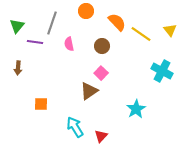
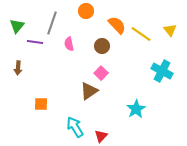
orange semicircle: moved 3 px down
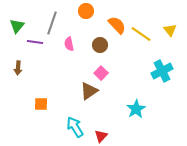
brown circle: moved 2 px left, 1 px up
cyan cross: rotated 35 degrees clockwise
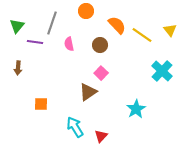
yellow line: moved 1 px right, 1 px down
cyan cross: rotated 20 degrees counterclockwise
brown triangle: moved 1 px left, 1 px down
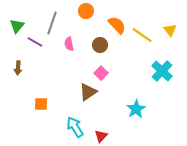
purple line: rotated 21 degrees clockwise
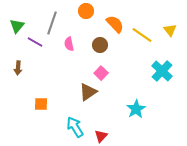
orange semicircle: moved 2 px left, 1 px up
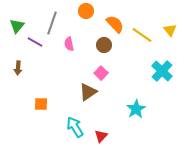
brown circle: moved 4 px right
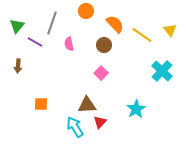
brown arrow: moved 2 px up
brown triangle: moved 1 px left, 13 px down; rotated 30 degrees clockwise
red triangle: moved 1 px left, 14 px up
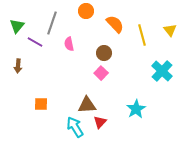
yellow line: rotated 40 degrees clockwise
brown circle: moved 8 px down
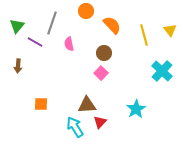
orange semicircle: moved 3 px left, 1 px down
yellow line: moved 2 px right
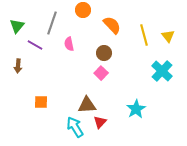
orange circle: moved 3 px left, 1 px up
yellow triangle: moved 2 px left, 6 px down
purple line: moved 3 px down
orange square: moved 2 px up
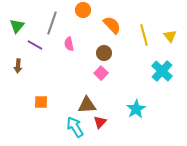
yellow triangle: moved 2 px right
